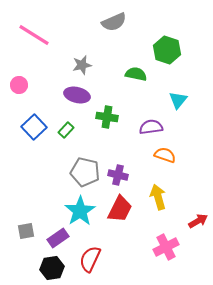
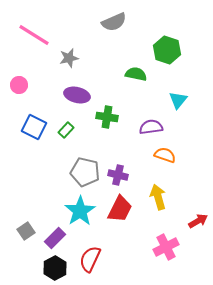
gray star: moved 13 px left, 7 px up
blue square: rotated 20 degrees counterclockwise
gray square: rotated 24 degrees counterclockwise
purple rectangle: moved 3 px left; rotated 10 degrees counterclockwise
black hexagon: moved 3 px right; rotated 20 degrees counterclockwise
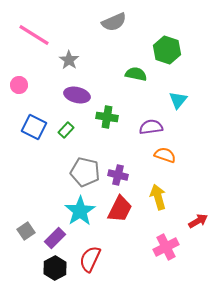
gray star: moved 2 px down; rotated 24 degrees counterclockwise
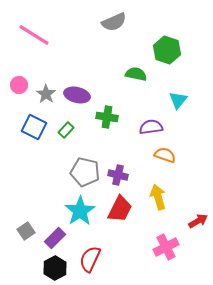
gray star: moved 23 px left, 34 px down
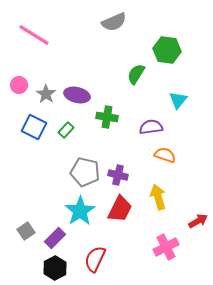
green hexagon: rotated 12 degrees counterclockwise
green semicircle: rotated 70 degrees counterclockwise
red semicircle: moved 5 px right
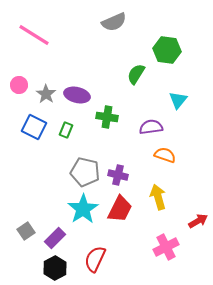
green rectangle: rotated 21 degrees counterclockwise
cyan star: moved 3 px right, 2 px up
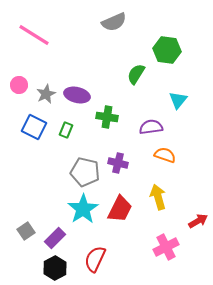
gray star: rotated 12 degrees clockwise
purple cross: moved 12 px up
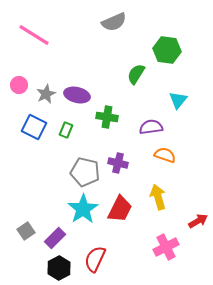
black hexagon: moved 4 px right
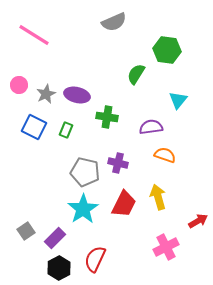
red trapezoid: moved 4 px right, 5 px up
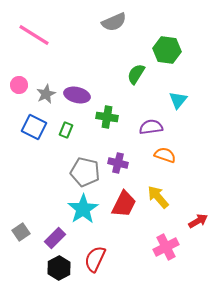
yellow arrow: rotated 25 degrees counterclockwise
gray square: moved 5 px left, 1 px down
